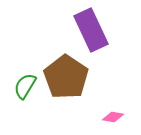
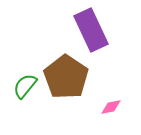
green semicircle: rotated 8 degrees clockwise
pink diamond: moved 2 px left, 10 px up; rotated 20 degrees counterclockwise
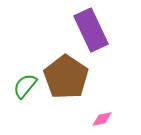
pink diamond: moved 9 px left, 12 px down
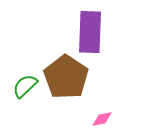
purple rectangle: moved 1 px left, 2 px down; rotated 27 degrees clockwise
green semicircle: rotated 8 degrees clockwise
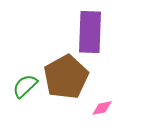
brown pentagon: rotated 9 degrees clockwise
pink diamond: moved 11 px up
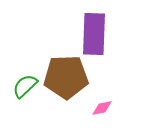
purple rectangle: moved 4 px right, 2 px down
brown pentagon: rotated 27 degrees clockwise
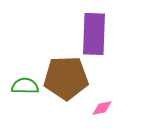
brown pentagon: moved 1 px down
green semicircle: rotated 44 degrees clockwise
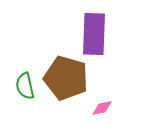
brown pentagon: rotated 18 degrees clockwise
green semicircle: rotated 104 degrees counterclockwise
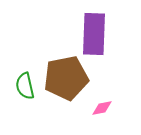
brown pentagon: rotated 27 degrees counterclockwise
